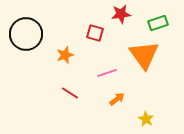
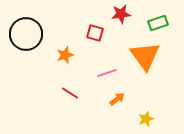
orange triangle: moved 1 px right, 1 px down
yellow star: rotated 21 degrees clockwise
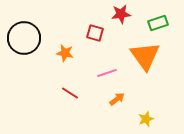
black circle: moved 2 px left, 4 px down
orange star: moved 2 px up; rotated 30 degrees clockwise
